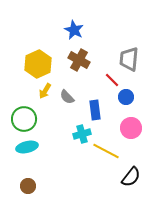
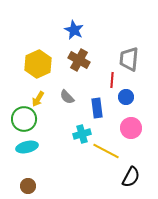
red line: rotated 49 degrees clockwise
yellow arrow: moved 7 px left, 8 px down
blue rectangle: moved 2 px right, 2 px up
black semicircle: rotated 10 degrees counterclockwise
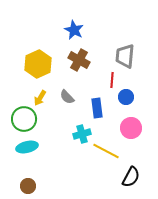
gray trapezoid: moved 4 px left, 3 px up
yellow arrow: moved 2 px right, 1 px up
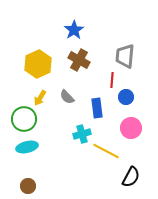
blue star: rotated 12 degrees clockwise
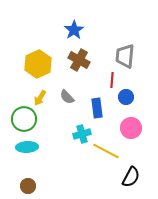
cyan ellipse: rotated 10 degrees clockwise
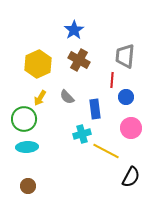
blue rectangle: moved 2 px left, 1 px down
